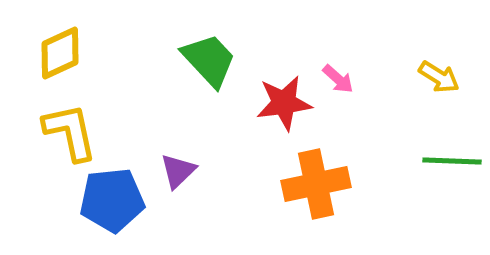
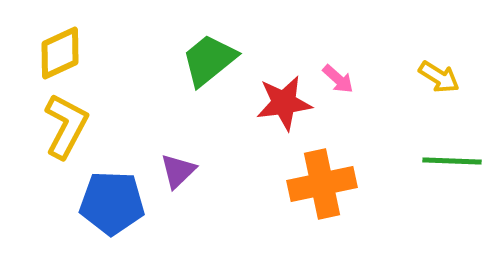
green trapezoid: rotated 86 degrees counterclockwise
yellow L-shape: moved 4 px left, 6 px up; rotated 40 degrees clockwise
orange cross: moved 6 px right
blue pentagon: moved 3 px down; rotated 8 degrees clockwise
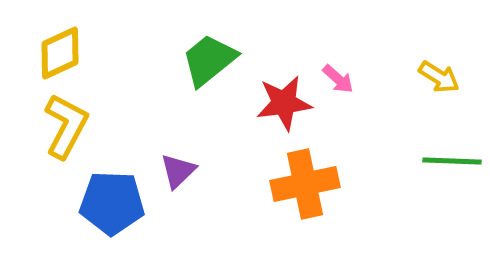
orange cross: moved 17 px left
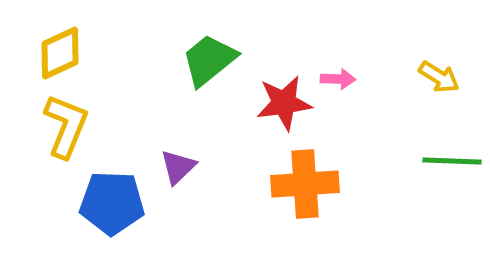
pink arrow: rotated 40 degrees counterclockwise
yellow L-shape: rotated 6 degrees counterclockwise
purple triangle: moved 4 px up
orange cross: rotated 8 degrees clockwise
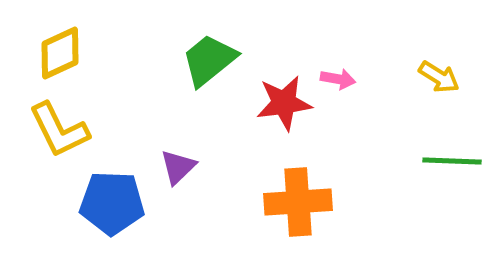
pink arrow: rotated 8 degrees clockwise
yellow L-shape: moved 7 px left, 4 px down; rotated 132 degrees clockwise
orange cross: moved 7 px left, 18 px down
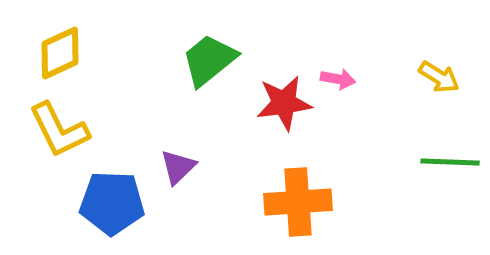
green line: moved 2 px left, 1 px down
